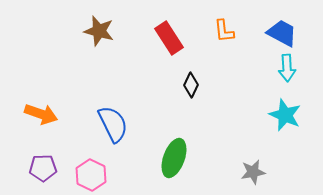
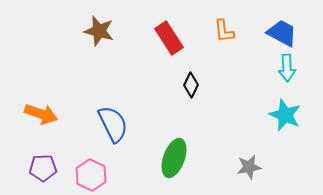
gray star: moved 4 px left, 5 px up
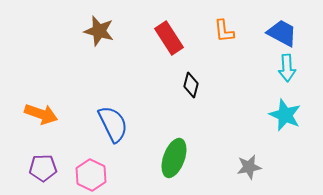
black diamond: rotated 10 degrees counterclockwise
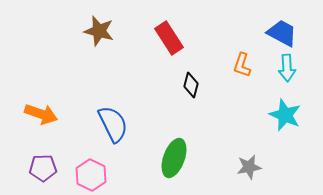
orange L-shape: moved 18 px right, 34 px down; rotated 25 degrees clockwise
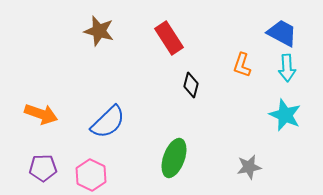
blue semicircle: moved 5 px left, 2 px up; rotated 72 degrees clockwise
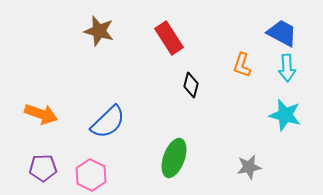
cyan star: rotated 8 degrees counterclockwise
